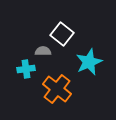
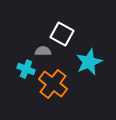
white square: rotated 10 degrees counterclockwise
cyan cross: rotated 30 degrees clockwise
orange cross: moved 4 px left, 5 px up
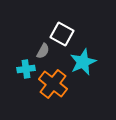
gray semicircle: rotated 119 degrees clockwise
cyan star: moved 6 px left
cyan cross: rotated 30 degrees counterclockwise
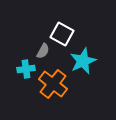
cyan star: moved 1 px up
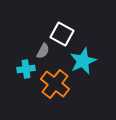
orange cross: moved 2 px right
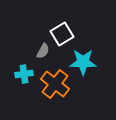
white square: rotated 30 degrees clockwise
cyan star: moved 1 px down; rotated 24 degrees clockwise
cyan cross: moved 2 px left, 5 px down
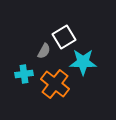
white square: moved 2 px right, 3 px down
gray semicircle: moved 1 px right
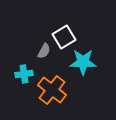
orange cross: moved 3 px left, 6 px down
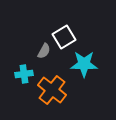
cyan star: moved 1 px right, 2 px down
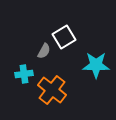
cyan star: moved 12 px right, 1 px down
